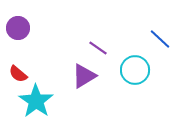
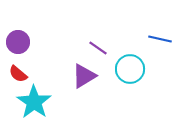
purple circle: moved 14 px down
blue line: rotated 30 degrees counterclockwise
cyan circle: moved 5 px left, 1 px up
cyan star: moved 2 px left, 1 px down
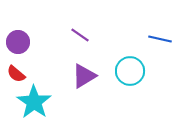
purple line: moved 18 px left, 13 px up
cyan circle: moved 2 px down
red semicircle: moved 2 px left
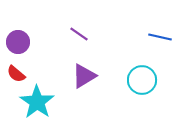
purple line: moved 1 px left, 1 px up
blue line: moved 2 px up
cyan circle: moved 12 px right, 9 px down
cyan star: moved 3 px right
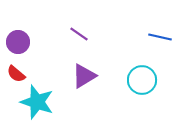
cyan star: rotated 16 degrees counterclockwise
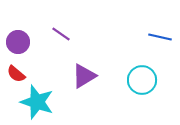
purple line: moved 18 px left
